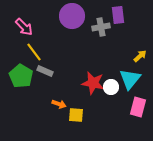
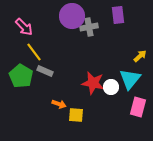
gray cross: moved 12 px left
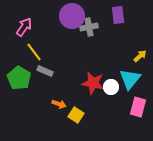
pink arrow: rotated 102 degrees counterclockwise
green pentagon: moved 2 px left, 2 px down
yellow square: rotated 28 degrees clockwise
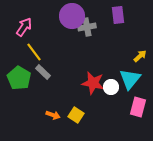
gray cross: moved 2 px left
gray rectangle: moved 2 px left, 1 px down; rotated 21 degrees clockwise
orange arrow: moved 6 px left, 11 px down
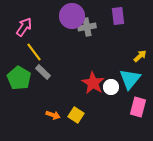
purple rectangle: moved 1 px down
red star: rotated 20 degrees clockwise
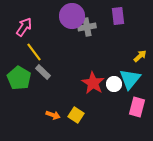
white circle: moved 3 px right, 3 px up
pink rectangle: moved 1 px left
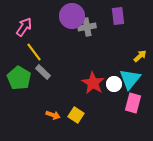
pink rectangle: moved 4 px left, 4 px up
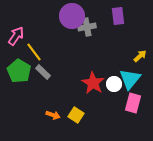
pink arrow: moved 8 px left, 9 px down
green pentagon: moved 7 px up
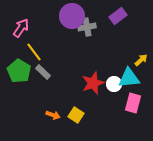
purple rectangle: rotated 60 degrees clockwise
pink arrow: moved 5 px right, 8 px up
yellow arrow: moved 1 px right, 4 px down
cyan triangle: moved 1 px left, 1 px up; rotated 45 degrees clockwise
red star: rotated 20 degrees clockwise
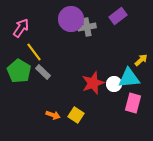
purple circle: moved 1 px left, 3 px down
